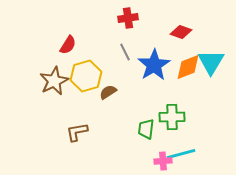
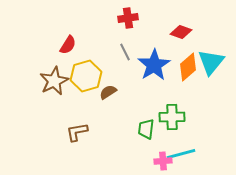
cyan triangle: rotated 8 degrees clockwise
orange diamond: rotated 20 degrees counterclockwise
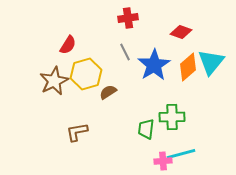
yellow hexagon: moved 2 px up
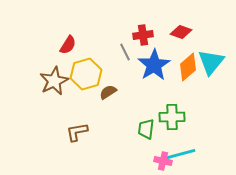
red cross: moved 15 px right, 17 px down
pink cross: rotated 18 degrees clockwise
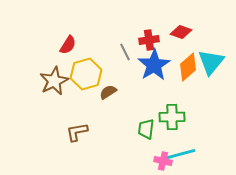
red cross: moved 6 px right, 5 px down
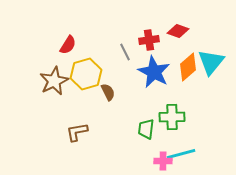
red diamond: moved 3 px left, 1 px up
blue star: moved 7 px down; rotated 12 degrees counterclockwise
brown semicircle: rotated 96 degrees clockwise
pink cross: rotated 12 degrees counterclockwise
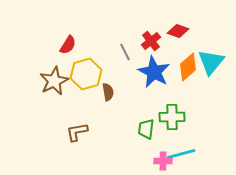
red cross: moved 2 px right, 1 px down; rotated 30 degrees counterclockwise
brown semicircle: rotated 18 degrees clockwise
